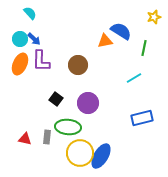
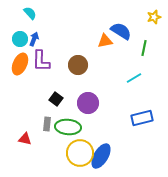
blue arrow: rotated 112 degrees counterclockwise
gray rectangle: moved 13 px up
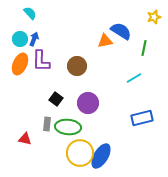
brown circle: moved 1 px left, 1 px down
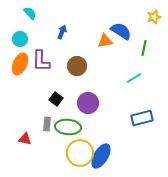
blue arrow: moved 28 px right, 7 px up
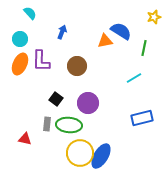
green ellipse: moved 1 px right, 2 px up
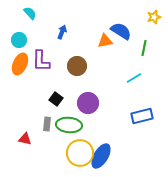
cyan circle: moved 1 px left, 1 px down
blue rectangle: moved 2 px up
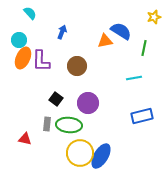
orange ellipse: moved 3 px right, 6 px up
cyan line: rotated 21 degrees clockwise
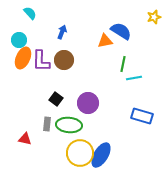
green line: moved 21 px left, 16 px down
brown circle: moved 13 px left, 6 px up
blue rectangle: rotated 30 degrees clockwise
blue ellipse: moved 1 px up
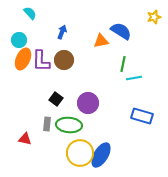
orange triangle: moved 4 px left
orange ellipse: moved 1 px down
